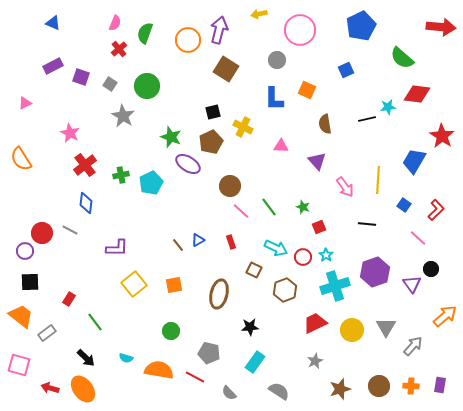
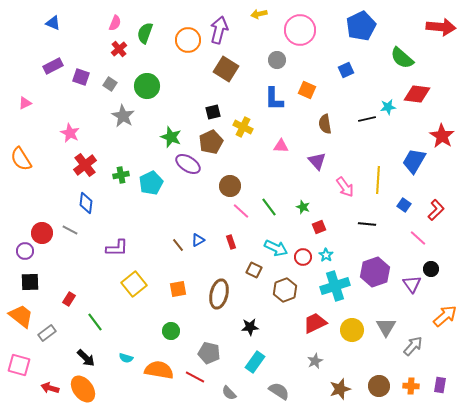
orange square at (174, 285): moved 4 px right, 4 px down
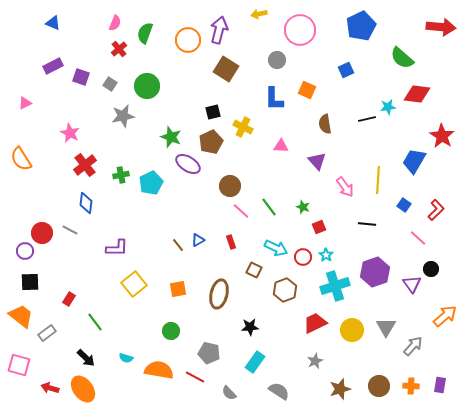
gray star at (123, 116): rotated 30 degrees clockwise
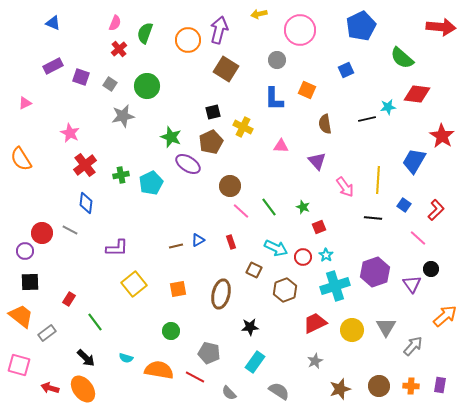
black line at (367, 224): moved 6 px right, 6 px up
brown line at (178, 245): moved 2 px left, 1 px down; rotated 64 degrees counterclockwise
brown ellipse at (219, 294): moved 2 px right
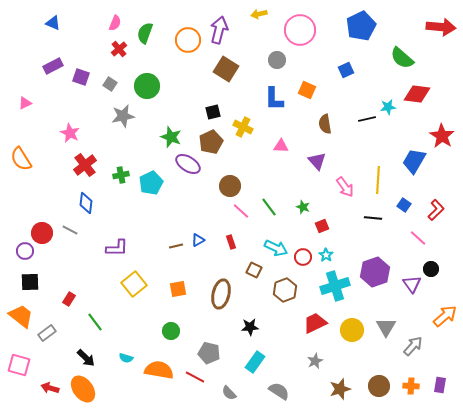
red square at (319, 227): moved 3 px right, 1 px up
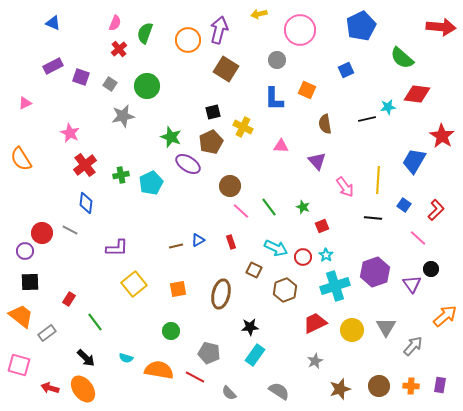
cyan rectangle at (255, 362): moved 7 px up
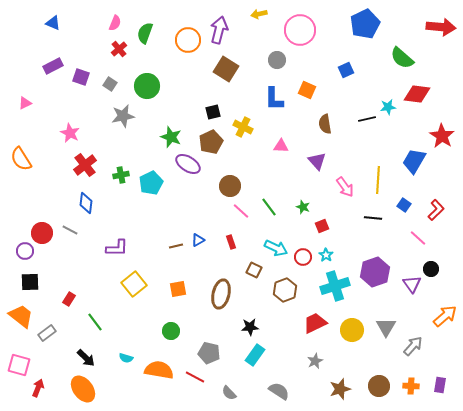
blue pentagon at (361, 26): moved 4 px right, 2 px up
red arrow at (50, 388): moved 12 px left; rotated 96 degrees clockwise
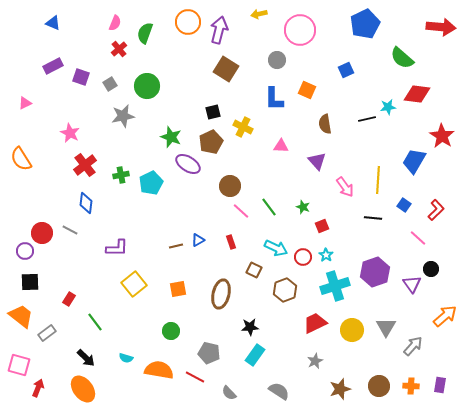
orange circle at (188, 40): moved 18 px up
gray square at (110, 84): rotated 24 degrees clockwise
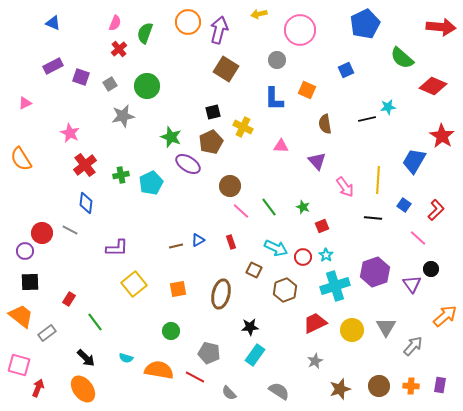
red diamond at (417, 94): moved 16 px right, 8 px up; rotated 16 degrees clockwise
